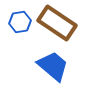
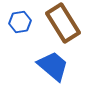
brown rectangle: moved 6 px right; rotated 24 degrees clockwise
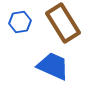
blue trapezoid: rotated 16 degrees counterclockwise
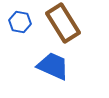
blue hexagon: rotated 20 degrees clockwise
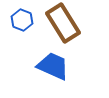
blue hexagon: moved 2 px right, 2 px up; rotated 10 degrees clockwise
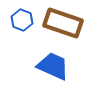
brown rectangle: rotated 39 degrees counterclockwise
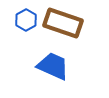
blue hexagon: moved 4 px right; rotated 10 degrees clockwise
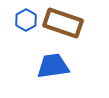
blue trapezoid: rotated 32 degrees counterclockwise
